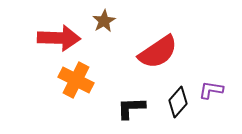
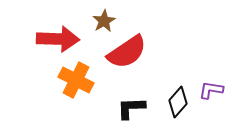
red arrow: moved 1 px left, 1 px down
red semicircle: moved 31 px left
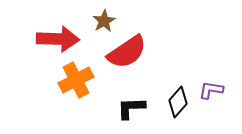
orange cross: rotated 36 degrees clockwise
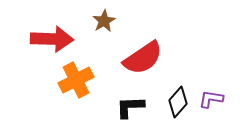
red arrow: moved 6 px left
red semicircle: moved 16 px right, 6 px down
purple L-shape: moved 9 px down
black L-shape: moved 1 px left, 1 px up
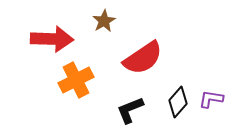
black L-shape: moved 3 px down; rotated 20 degrees counterclockwise
